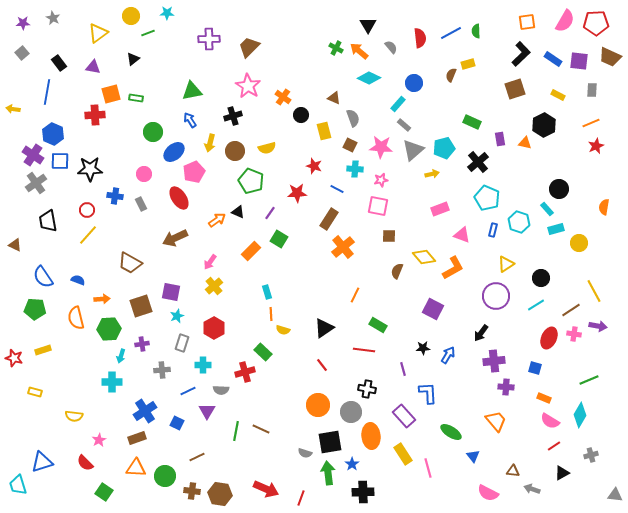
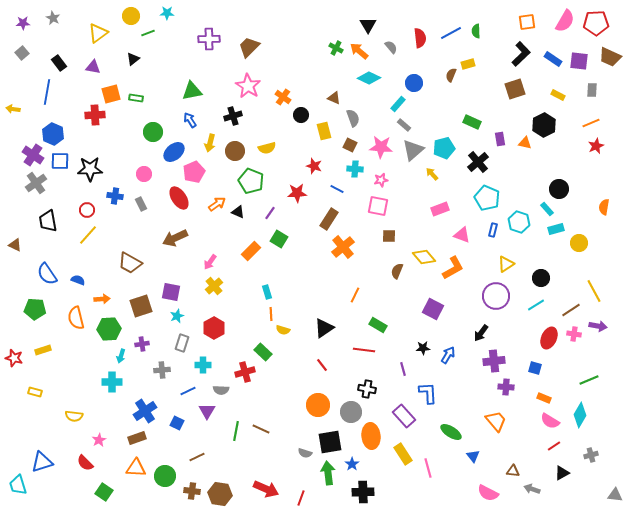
yellow arrow at (432, 174): rotated 120 degrees counterclockwise
orange arrow at (217, 220): moved 16 px up
blue semicircle at (43, 277): moved 4 px right, 3 px up
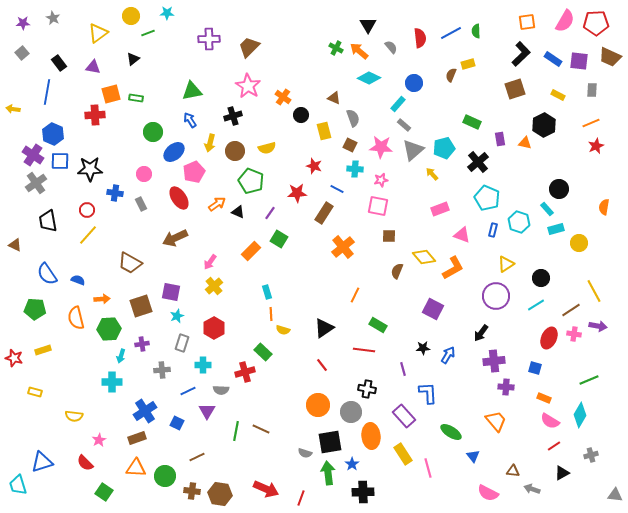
blue cross at (115, 196): moved 3 px up
brown rectangle at (329, 219): moved 5 px left, 6 px up
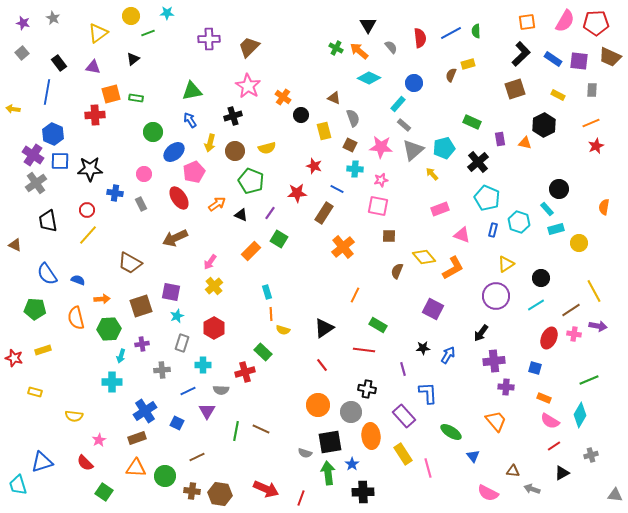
purple star at (23, 23): rotated 16 degrees clockwise
black triangle at (238, 212): moved 3 px right, 3 px down
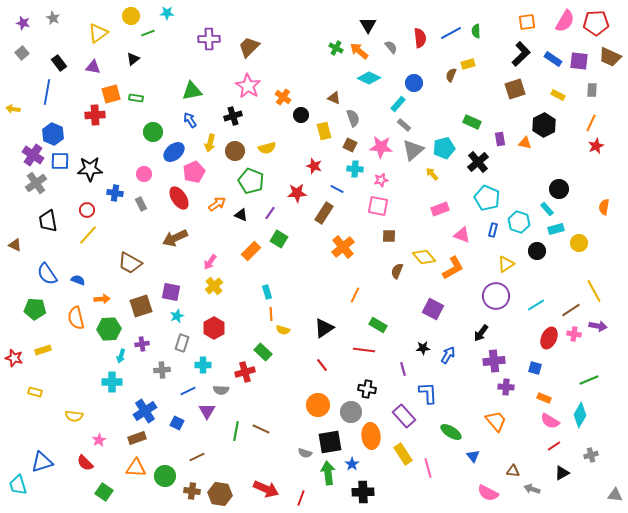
orange line at (591, 123): rotated 42 degrees counterclockwise
black circle at (541, 278): moved 4 px left, 27 px up
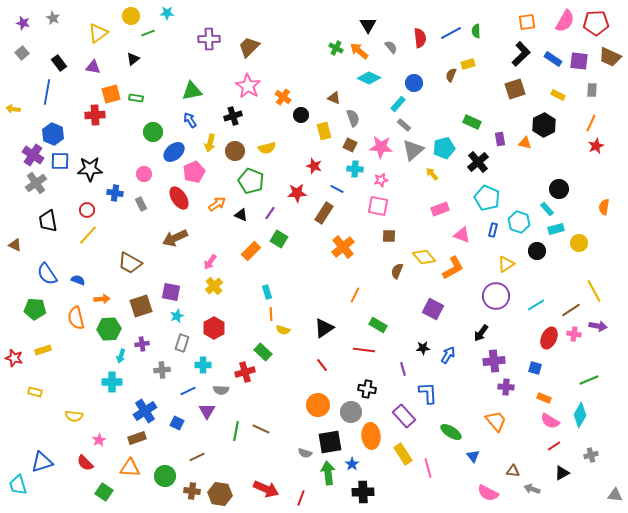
orange triangle at (136, 468): moved 6 px left
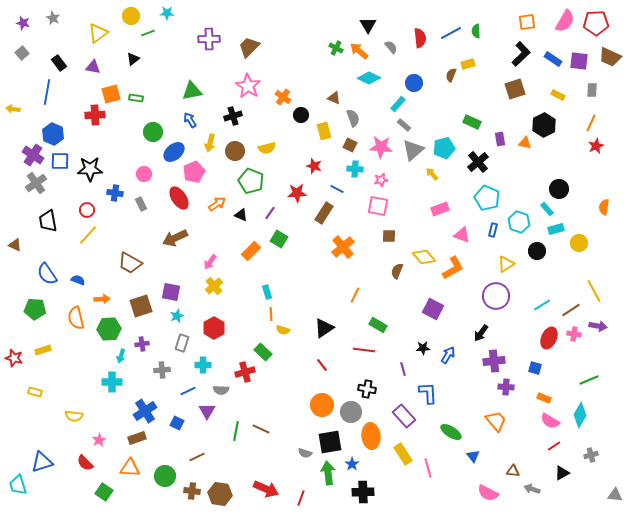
cyan line at (536, 305): moved 6 px right
orange circle at (318, 405): moved 4 px right
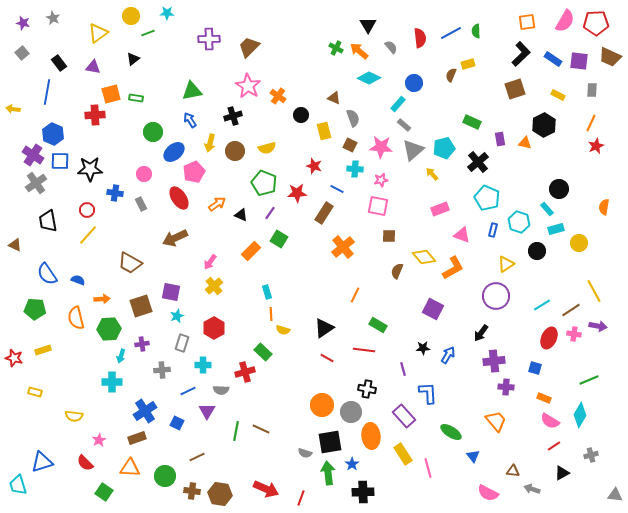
orange cross at (283, 97): moved 5 px left, 1 px up
green pentagon at (251, 181): moved 13 px right, 2 px down
red line at (322, 365): moved 5 px right, 7 px up; rotated 24 degrees counterclockwise
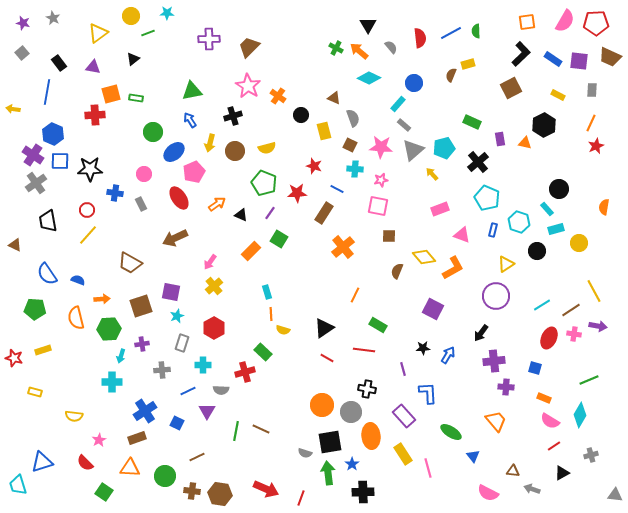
brown square at (515, 89): moved 4 px left, 1 px up; rotated 10 degrees counterclockwise
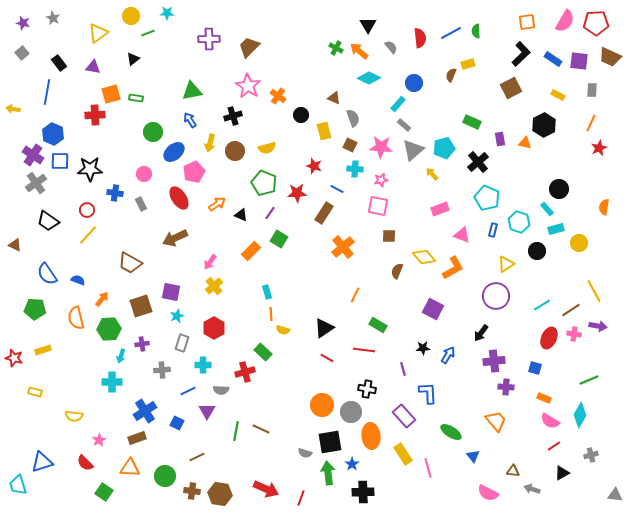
red star at (596, 146): moved 3 px right, 2 px down
black trapezoid at (48, 221): rotated 45 degrees counterclockwise
orange arrow at (102, 299): rotated 49 degrees counterclockwise
